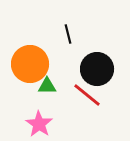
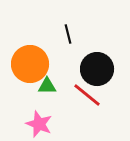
pink star: rotated 12 degrees counterclockwise
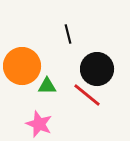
orange circle: moved 8 px left, 2 px down
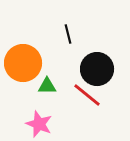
orange circle: moved 1 px right, 3 px up
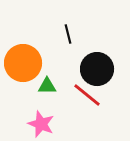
pink star: moved 2 px right
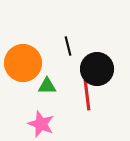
black line: moved 12 px down
red line: rotated 44 degrees clockwise
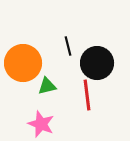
black circle: moved 6 px up
green triangle: rotated 12 degrees counterclockwise
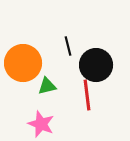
black circle: moved 1 px left, 2 px down
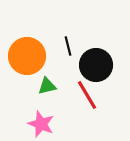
orange circle: moved 4 px right, 7 px up
red line: rotated 24 degrees counterclockwise
